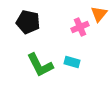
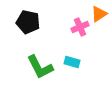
orange triangle: rotated 18 degrees clockwise
green L-shape: moved 2 px down
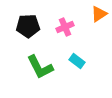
black pentagon: moved 4 px down; rotated 15 degrees counterclockwise
pink cross: moved 15 px left
cyan rectangle: moved 5 px right, 1 px up; rotated 21 degrees clockwise
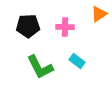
pink cross: rotated 24 degrees clockwise
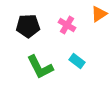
pink cross: moved 2 px right, 2 px up; rotated 30 degrees clockwise
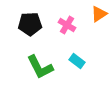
black pentagon: moved 2 px right, 2 px up
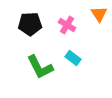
orange triangle: rotated 30 degrees counterclockwise
cyan rectangle: moved 4 px left, 3 px up
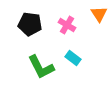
black pentagon: rotated 10 degrees clockwise
green L-shape: moved 1 px right
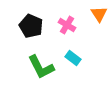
black pentagon: moved 1 px right, 2 px down; rotated 15 degrees clockwise
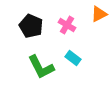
orange triangle: rotated 36 degrees clockwise
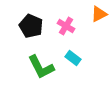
pink cross: moved 1 px left, 1 px down
